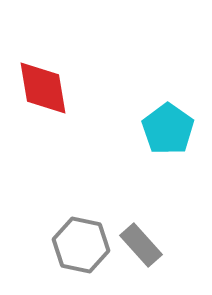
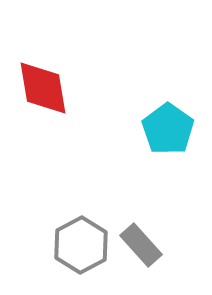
gray hexagon: rotated 20 degrees clockwise
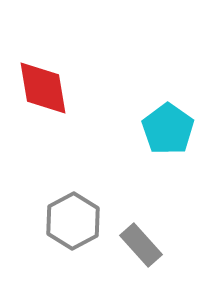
gray hexagon: moved 8 px left, 24 px up
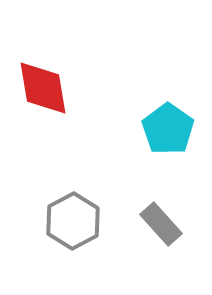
gray rectangle: moved 20 px right, 21 px up
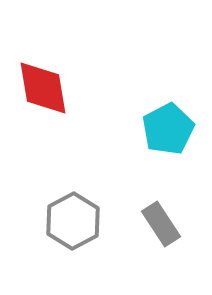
cyan pentagon: rotated 9 degrees clockwise
gray rectangle: rotated 9 degrees clockwise
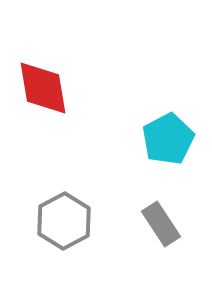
cyan pentagon: moved 10 px down
gray hexagon: moved 9 px left
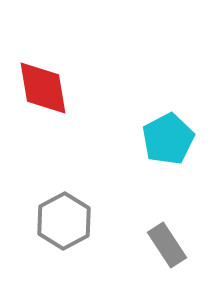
gray rectangle: moved 6 px right, 21 px down
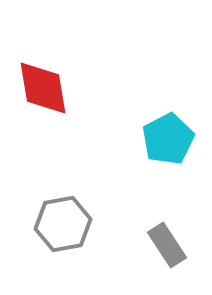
gray hexagon: moved 1 px left, 3 px down; rotated 18 degrees clockwise
